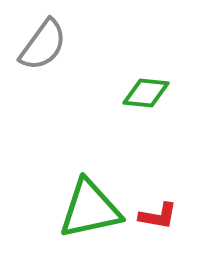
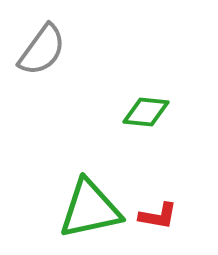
gray semicircle: moved 1 px left, 5 px down
green diamond: moved 19 px down
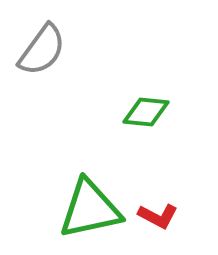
red L-shape: rotated 18 degrees clockwise
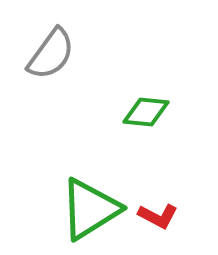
gray semicircle: moved 9 px right, 4 px down
green triangle: rotated 20 degrees counterclockwise
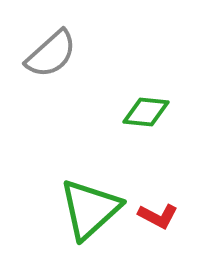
gray semicircle: rotated 12 degrees clockwise
green triangle: rotated 10 degrees counterclockwise
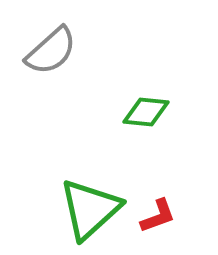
gray semicircle: moved 3 px up
red L-shape: rotated 48 degrees counterclockwise
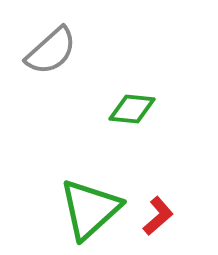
green diamond: moved 14 px left, 3 px up
red L-shape: rotated 21 degrees counterclockwise
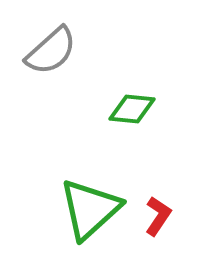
red L-shape: rotated 15 degrees counterclockwise
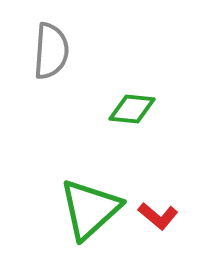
gray semicircle: rotated 44 degrees counterclockwise
red L-shape: rotated 96 degrees clockwise
